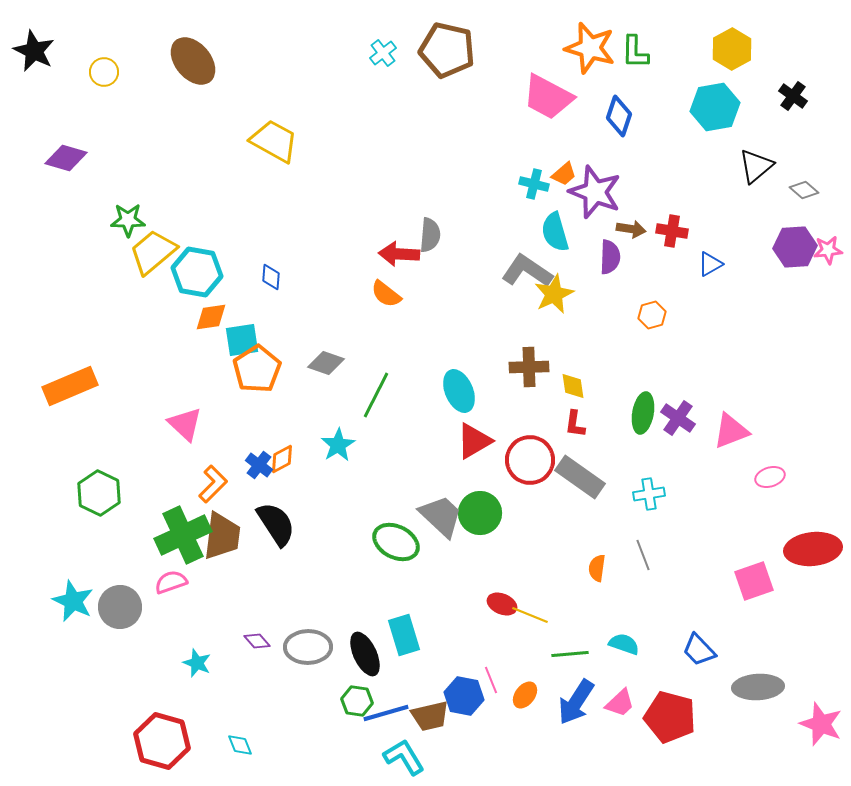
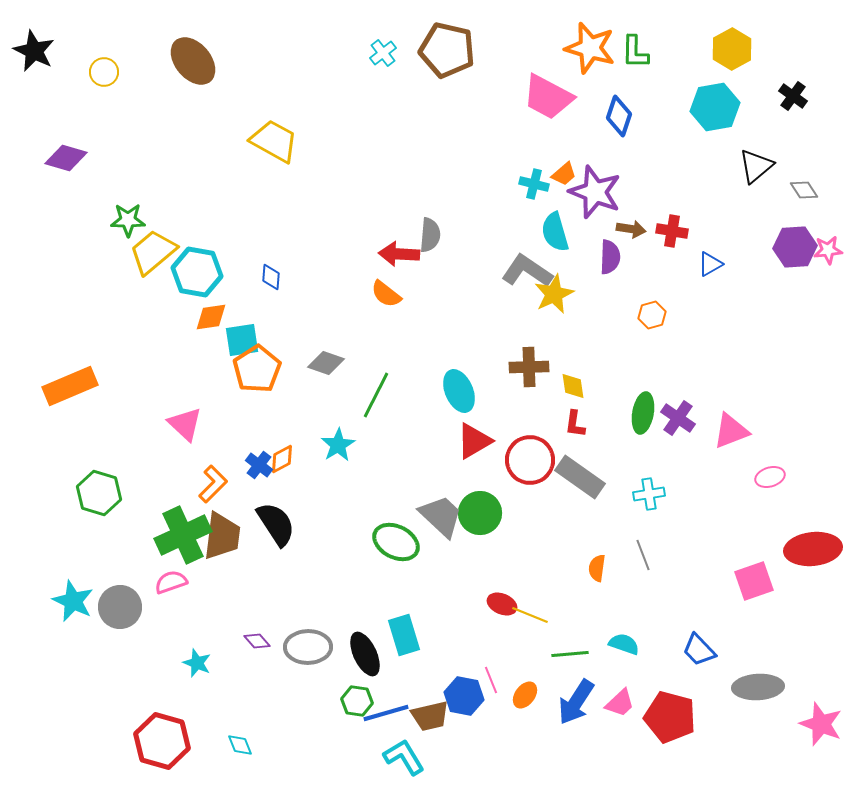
gray diamond at (804, 190): rotated 16 degrees clockwise
green hexagon at (99, 493): rotated 9 degrees counterclockwise
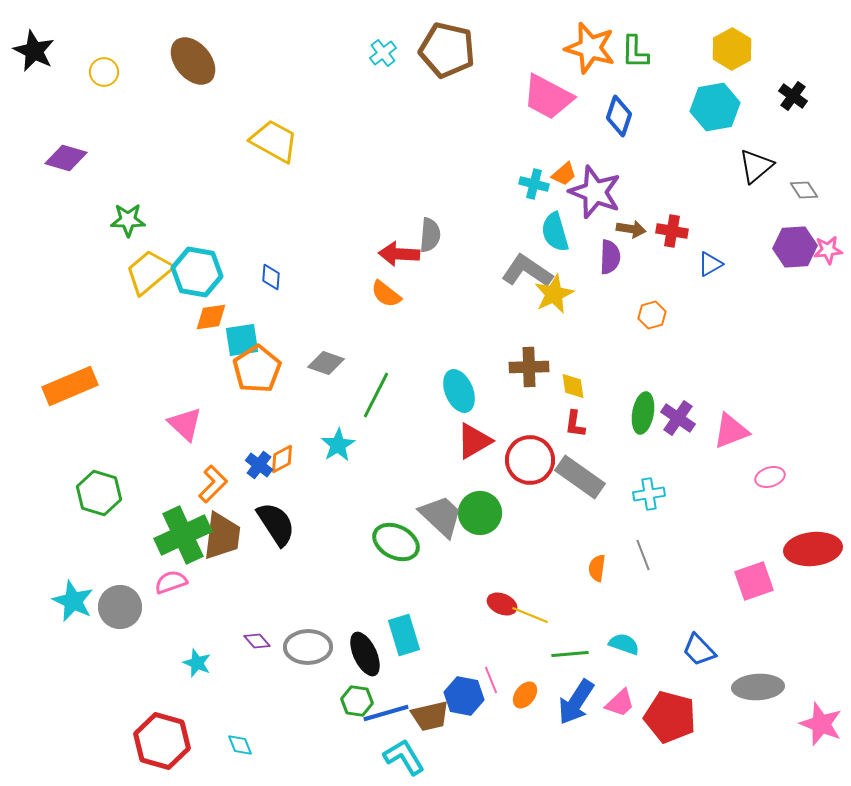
yellow trapezoid at (153, 252): moved 4 px left, 20 px down
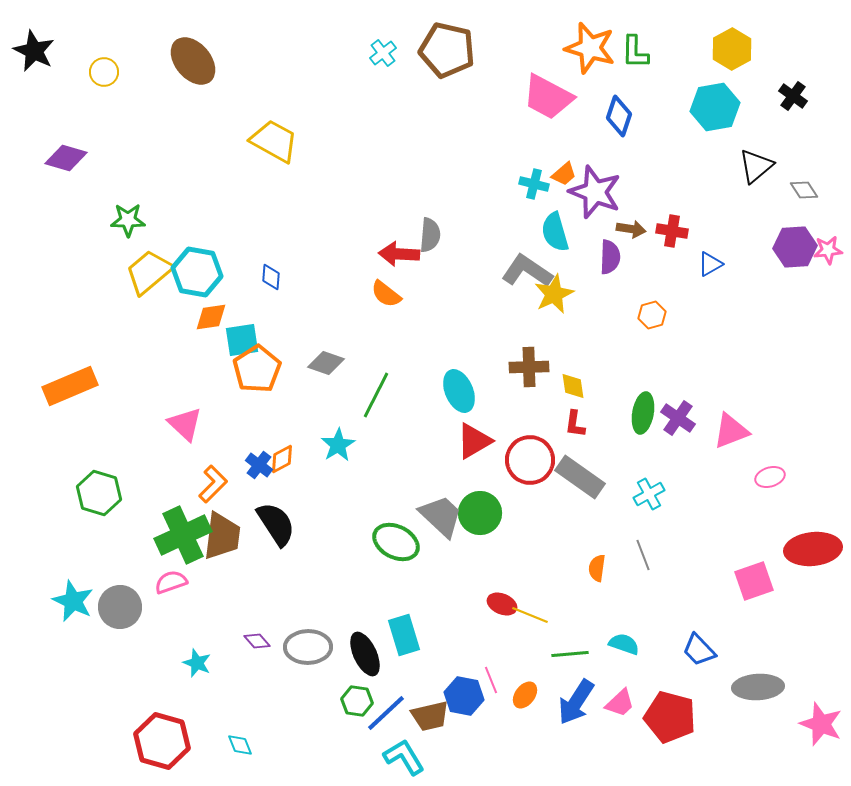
cyan cross at (649, 494): rotated 20 degrees counterclockwise
blue line at (386, 713): rotated 27 degrees counterclockwise
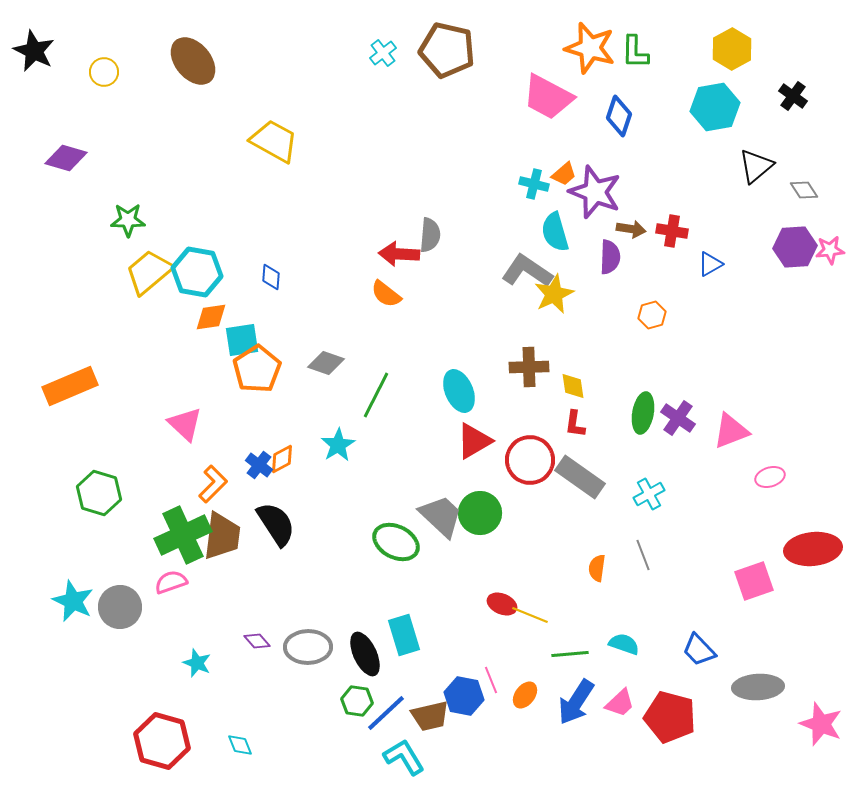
pink star at (828, 250): moved 2 px right
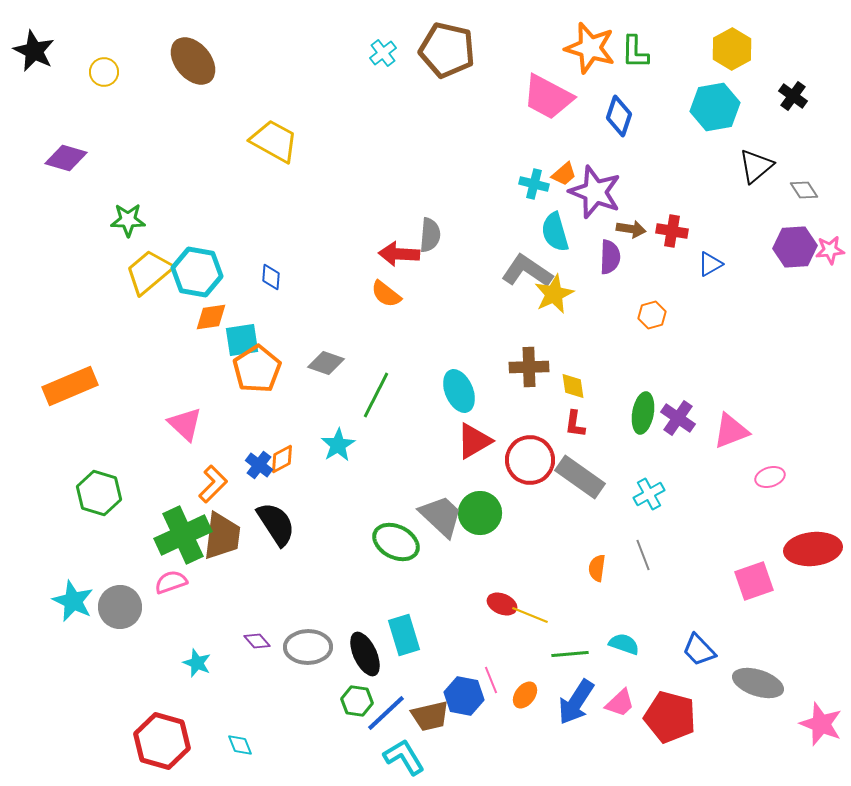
gray ellipse at (758, 687): moved 4 px up; rotated 21 degrees clockwise
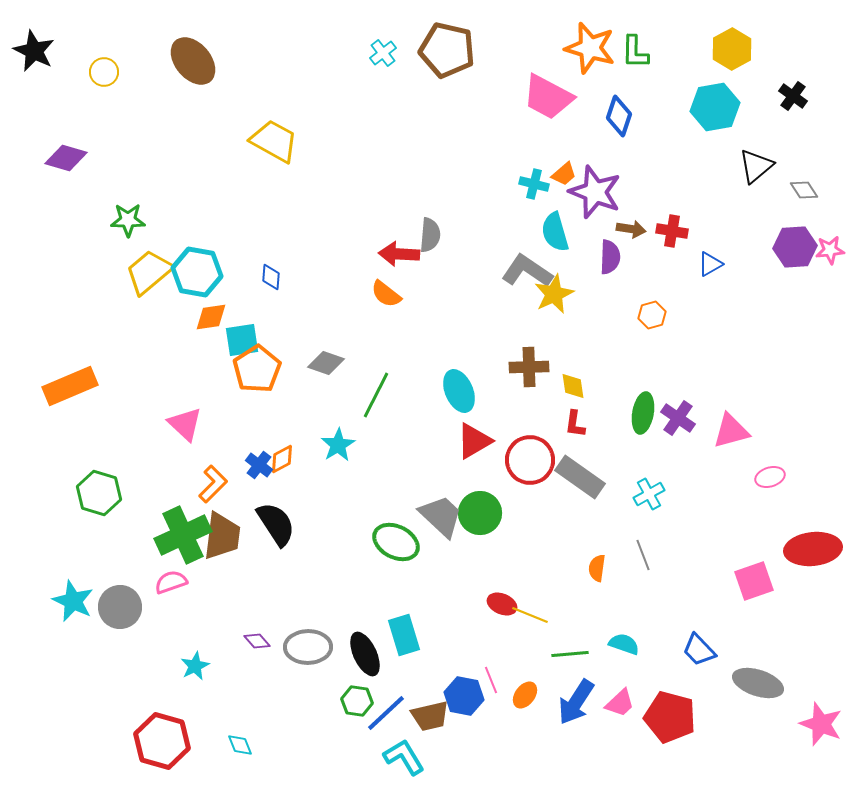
pink triangle at (731, 431): rotated 6 degrees clockwise
cyan star at (197, 663): moved 2 px left, 3 px down; rotated 24 degrees clockwise
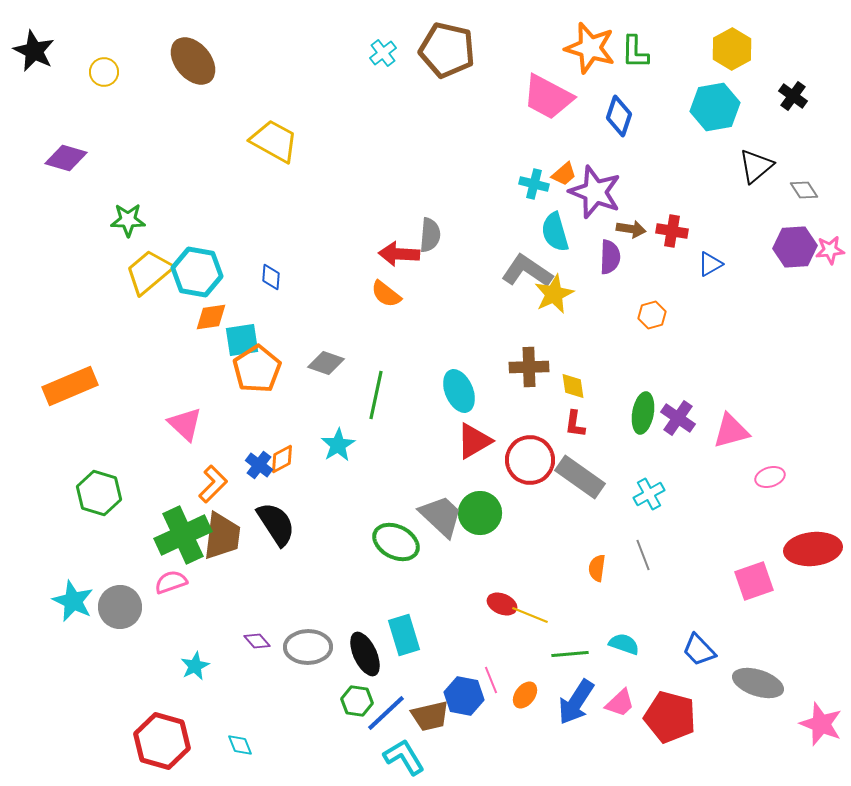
green line at (376, 395): rotated 15 degrees counterclockwise
